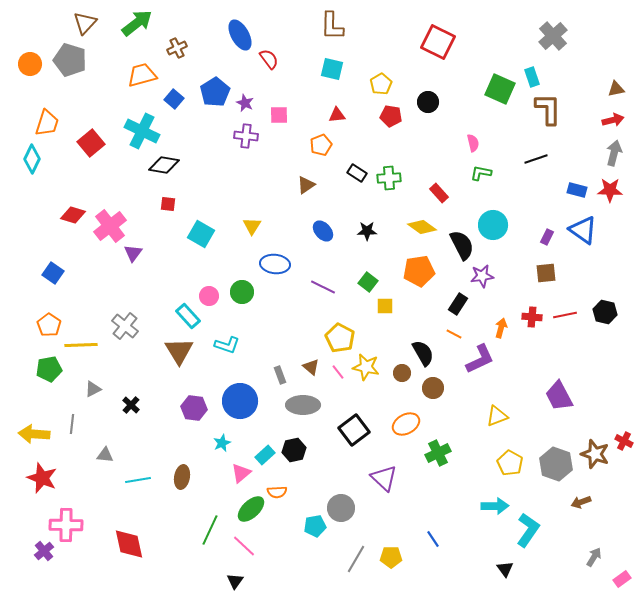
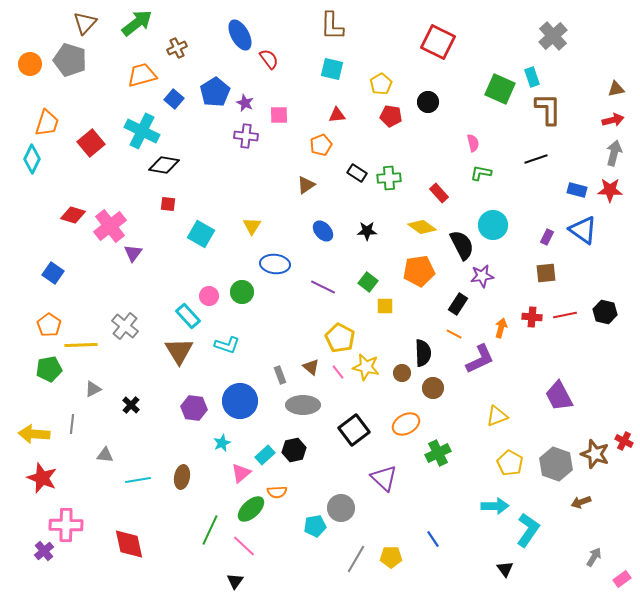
black semicircle at (423, 353): rotated 28 degrees clockwise
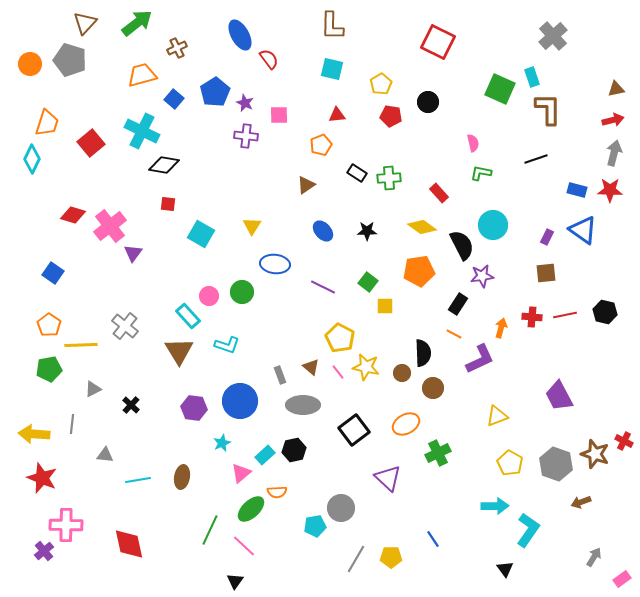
purple triangle at (384, 478): moved 4 px right
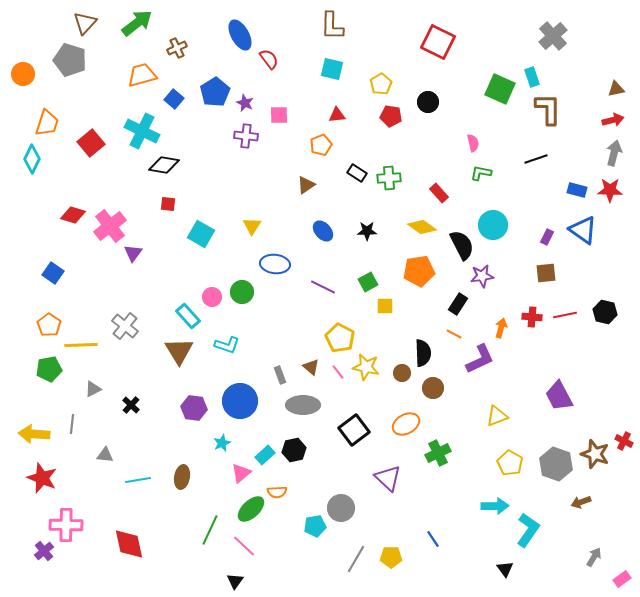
orange circle at (30, 64): moved 7 px left, 10 px down
green square at (368, 282): rotated 24 degrees clockwise
pink circle at (209, 296): moved 3 px right, 1 px down
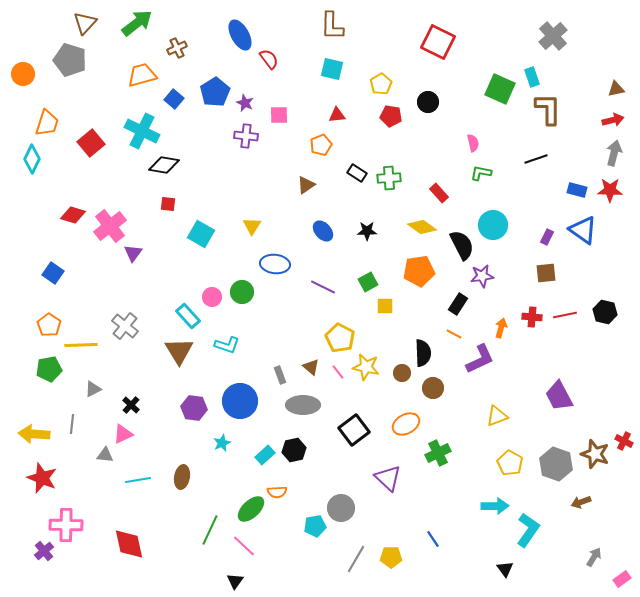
pink triangle at (241, 473): moved 118 px left, 39 px up; rotated 15 degrees clockwise
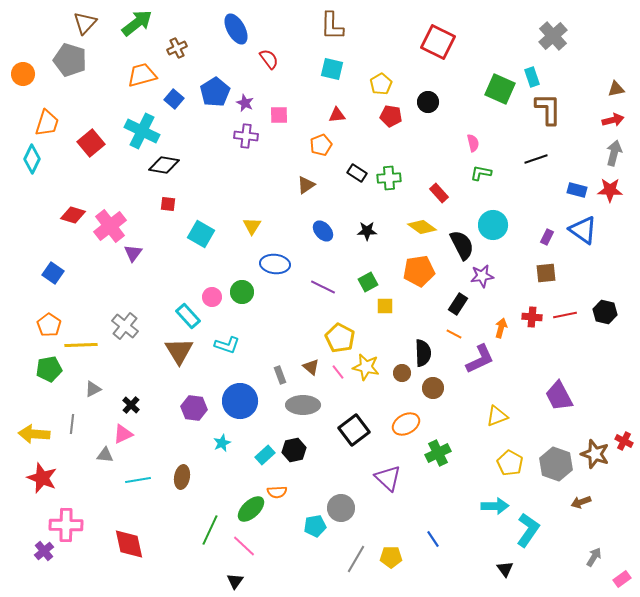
blue ellipse at (240, 35): moved 4 px left, 6 px up
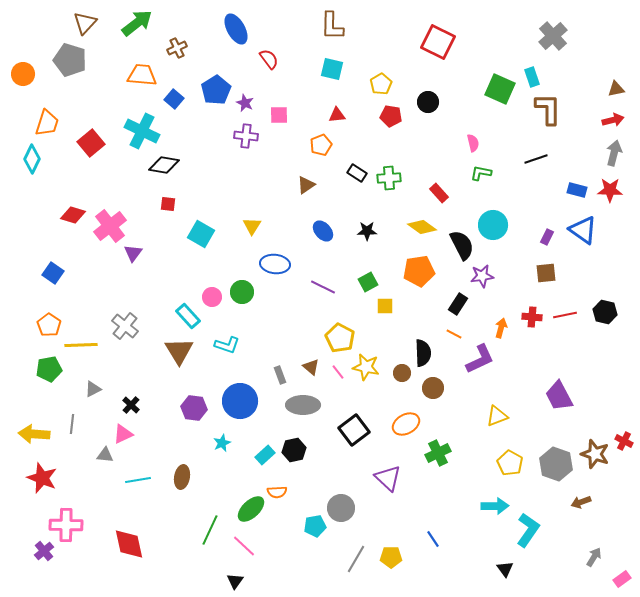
orange trapezoid at (142, 75): rotated 20 degrees clockwise
blue pentagon at (215, 92): moved 1 px right, 2 px up
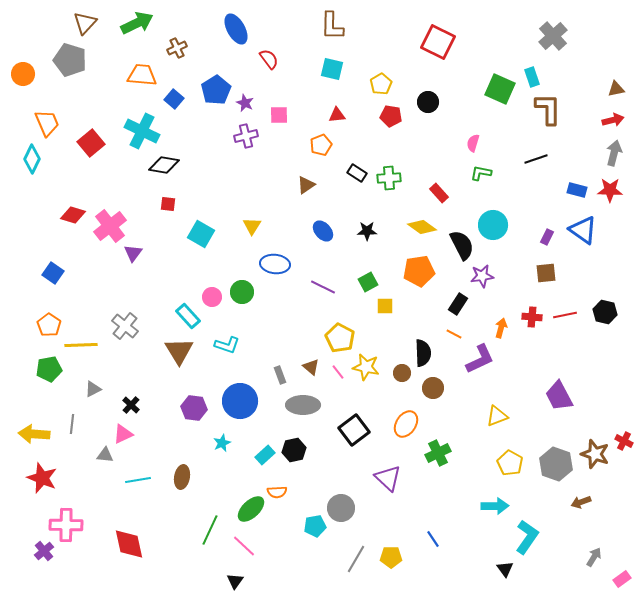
green arrow at (137, 23): rotated 12 degrees clockwise
orange trapezoid at (47, 123): rotated 40 degrees counterclockwise
purple cross at (246, 136): rotated 20 degrees counterclockwise
pink semicircle at (473, 143): rotated 150 degrees counterclockwise
orange ellipse at (406, 424): rotated 28 degrees counterclockwise
cyan L-shape at (528, 530): moved 1 px left, 7 px down
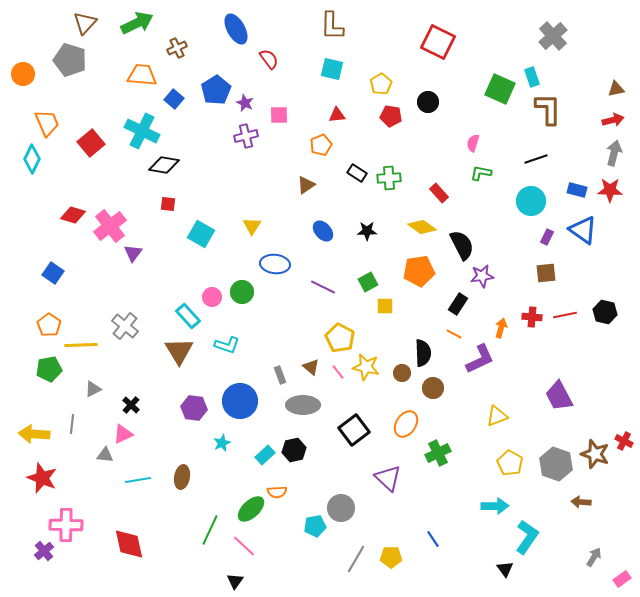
cyan circle at (493, 225): moved 38 px right, 24 px up
brown arrow at (581, 502): rotated 24 degrees clockwise
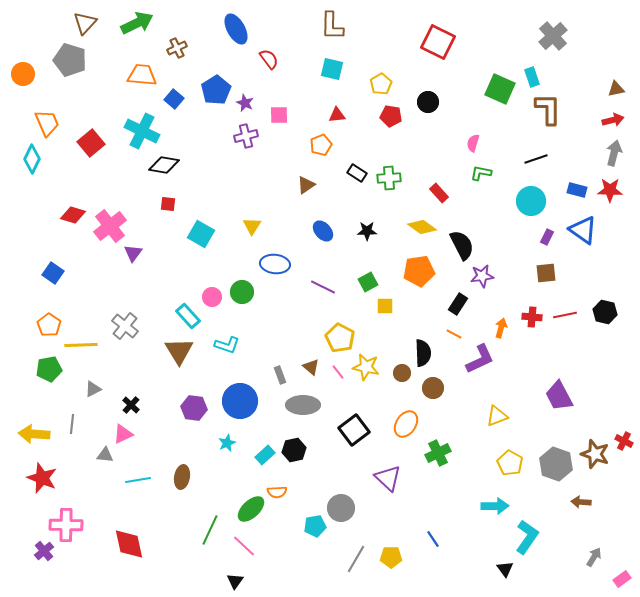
cyan star at (222, 443): moved 5 px right
